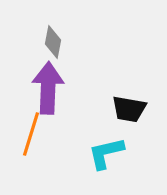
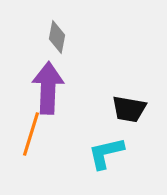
gray diamond: moved 4 px right, 5 px up
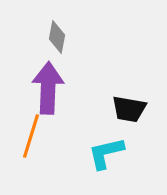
orange line: moved 2 px down
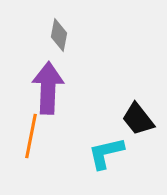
gray diamond: moved 2 px right, 2 px up
black trapezoid: moved 9 px right, 10 px down; rotated 42 degrees clockwise
orange line: rotated 6 degrees counterclockwise
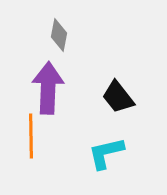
black trapezoid: moved 20 px left, 22 px up
orange line: rotated 12 degrees counterclockwise
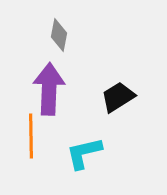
purple arrow: moved 1 px right, 1 px down
black trapezoid: rotated 96 degrees clockwise
cyan L-shape: moved 22 px left
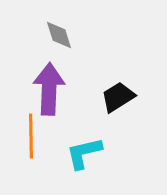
gray diamond: rotated 28 degrees counterclockwise
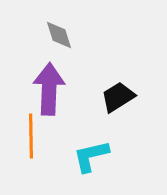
cyan L-shape: moved 7 px right, 3 px down
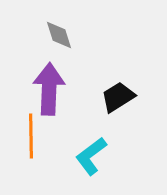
cyan L-shape: rotated 24 degrees counterclockwise
